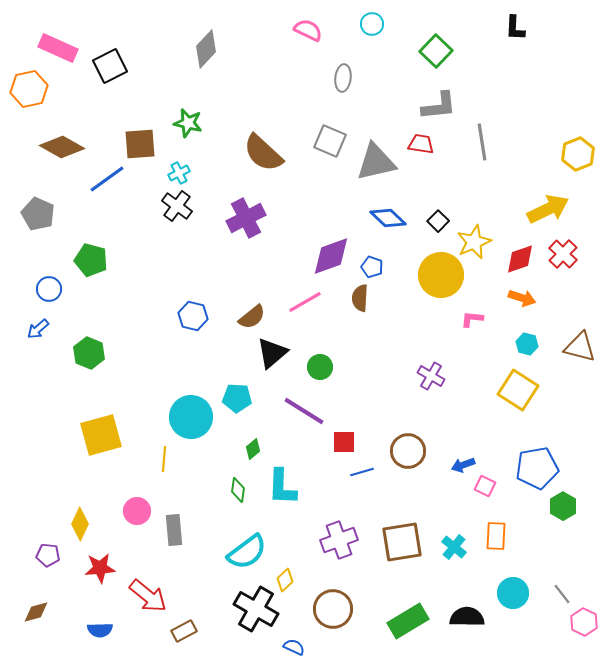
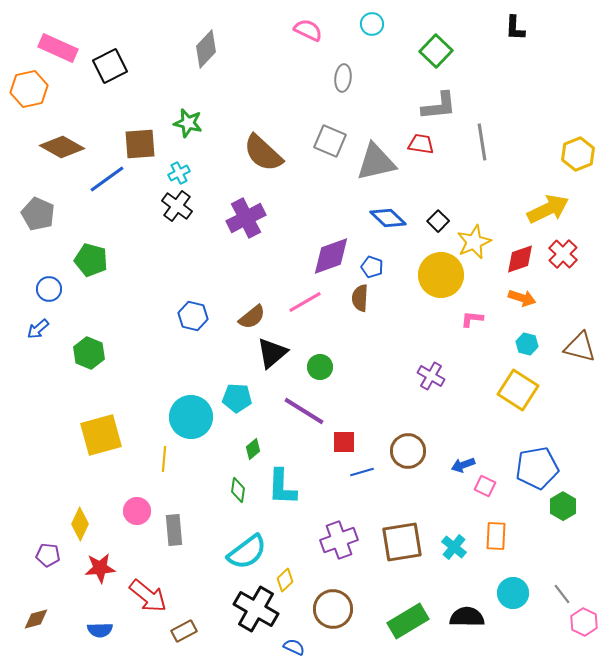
brown diamond at (36, 612): moved 7 px down
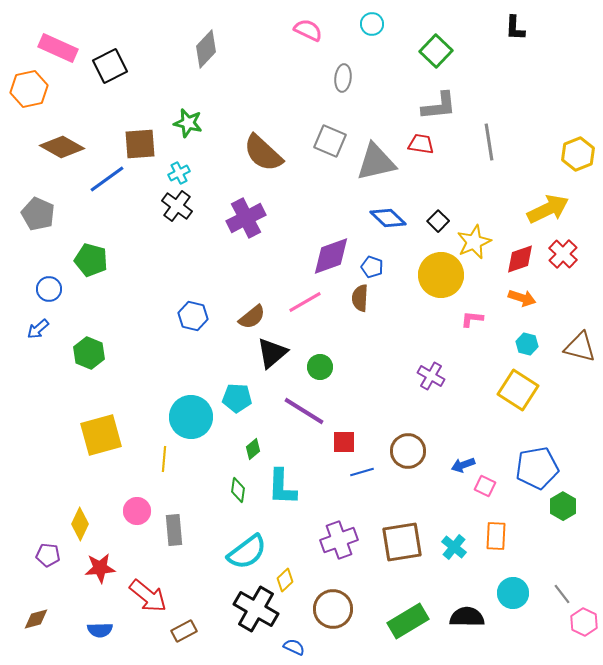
gray line at (482, 142): moved 7 px right
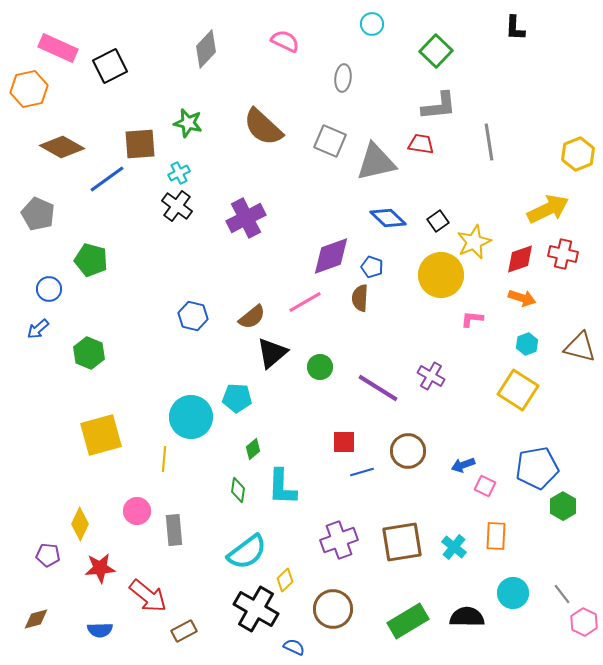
pink semicircle at (308, 30): moved 23 px left, 11 px down
brown semicircle at (263, 153): moved 26 px up
black square at (438, 221): rotated 10 degrees clockwise
red cross at (563, 254): rotated 32 degrees counterclockwise
cyan hexagon at (527, 344): rotated 25 degrees clockwise
purple line at (304, 411): moved 74 px right, 23 px up
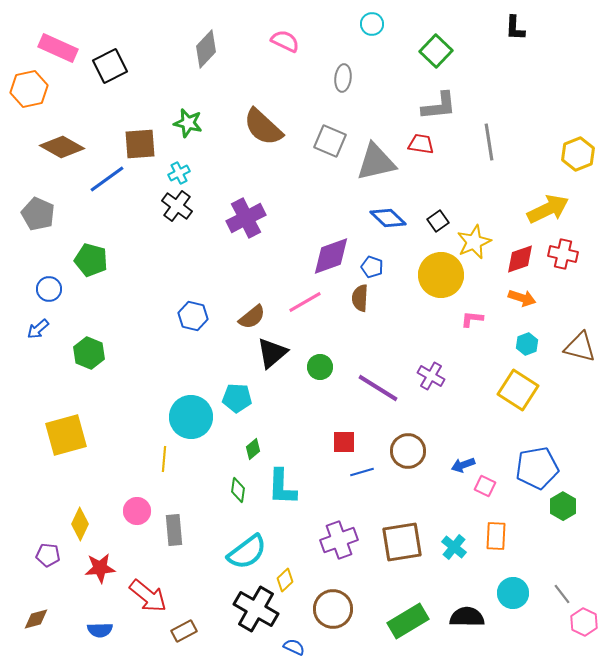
yellow square at (101, 435): moved 35 px left
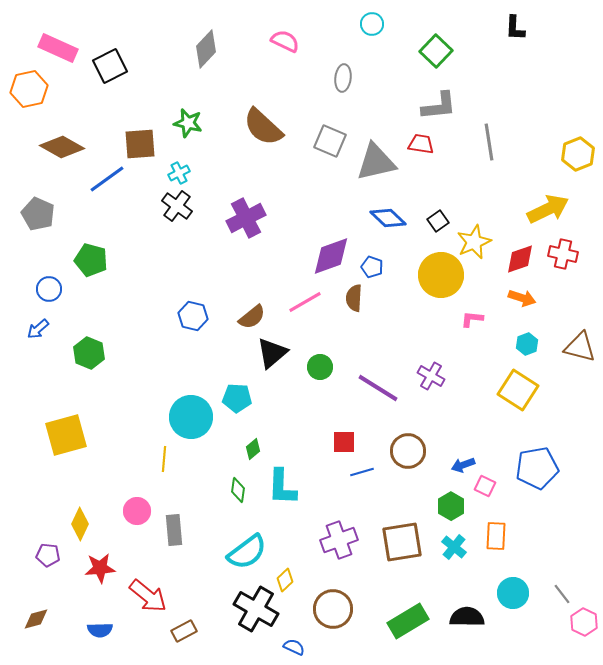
brown semicircle at (360, 298): moved 6 px left
green hexagon at (563, 506): moved 112 px left
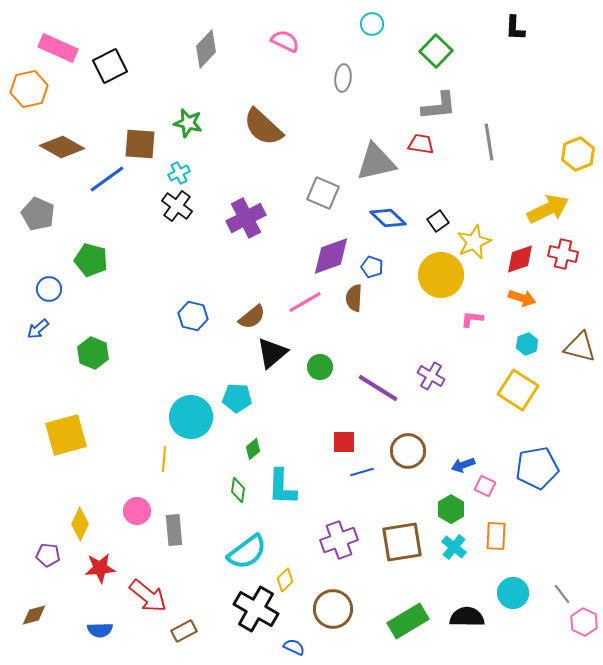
gray square at (330, 141): moved 7 px left, 52 px down
brown square at (140, 144): rotated 8 degrees clockwise
green hexagon at (89, 353): moved 4 px right
green hexagon at (451, 506): moved 3 px down
brown diamond at (36, 619): moved 2 px left, 4 px up
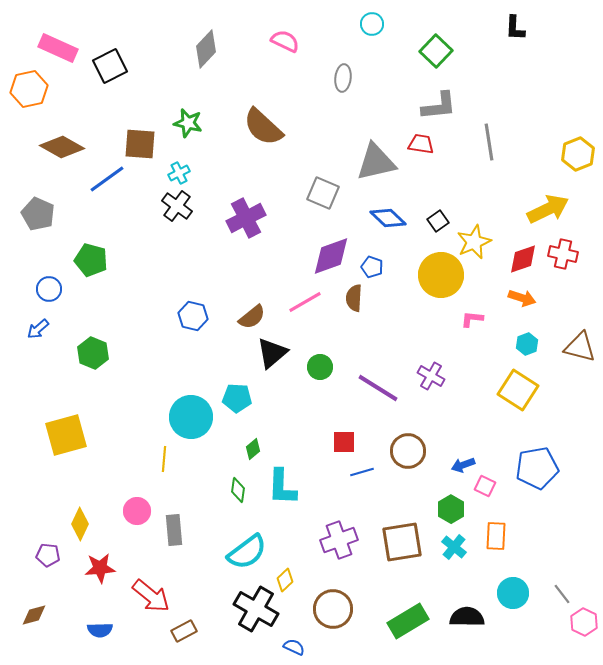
red diamond at (520, 259): moved 3 px right
red arrow at (148, 596): moved 3 px right
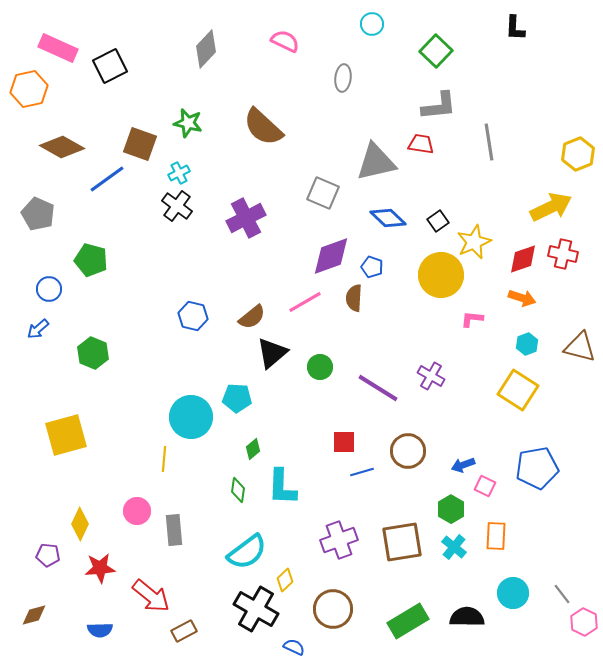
brown square at (140, 144): rotated 16 degrees clockwise
yellow arrow at (548, 209): moved 3 px right, 2 px up
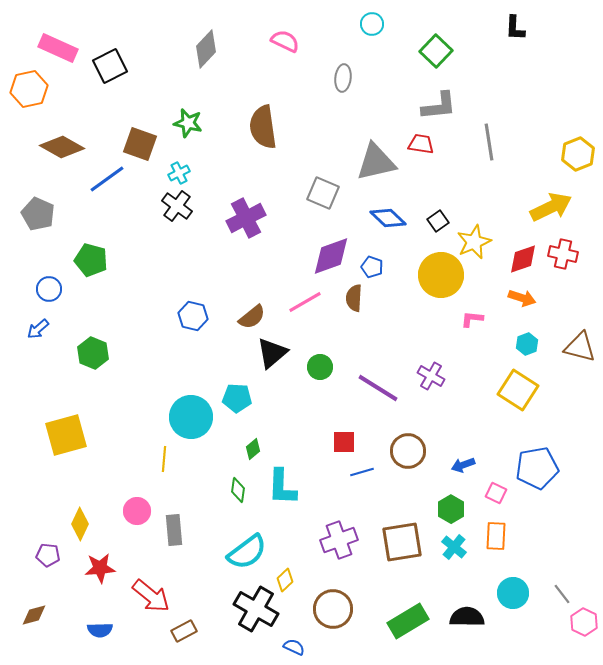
brown semicircle at (263, 127): rotated 39 degrees clockwise
pink square at (485, 486): moved 11 px right, 7 px down
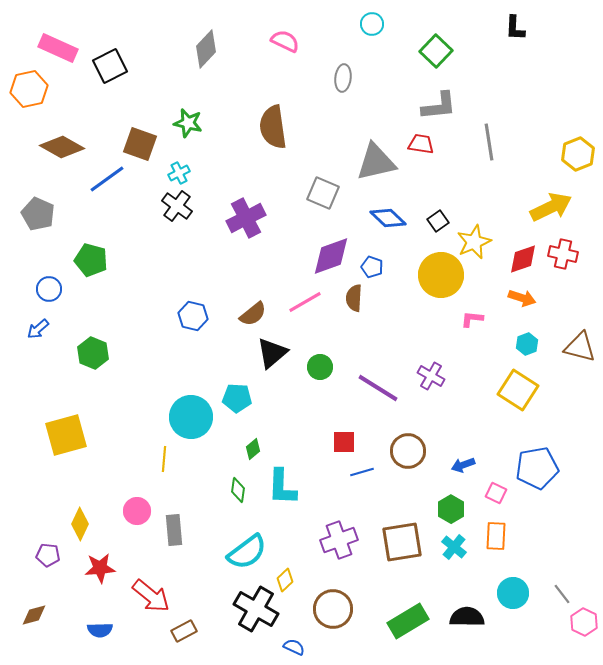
brown semicircle at (263, 127): moved 10 px right
brown semicircle at (252, 317): moved 1 px right, 3 px up
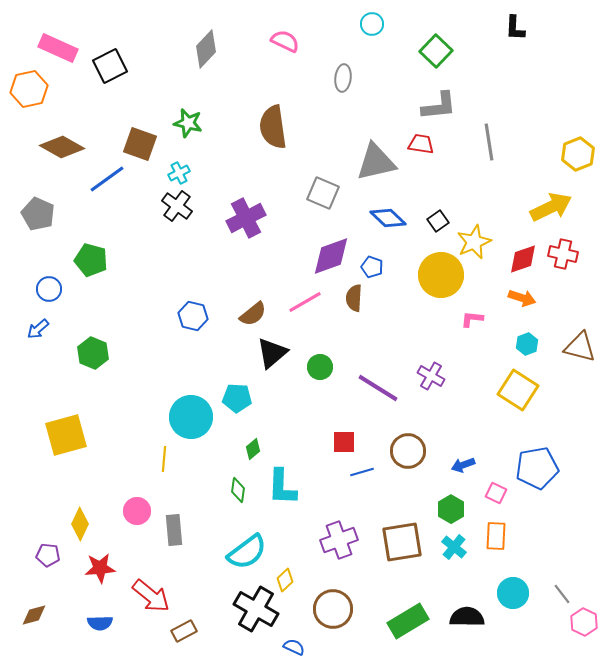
blue semicircle at (100, 630): moved 7 px up
